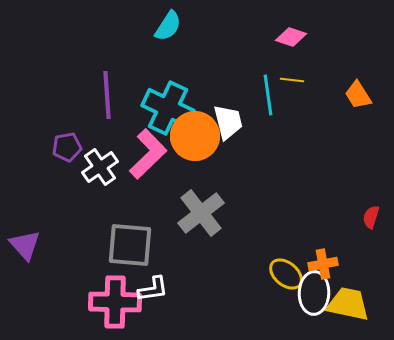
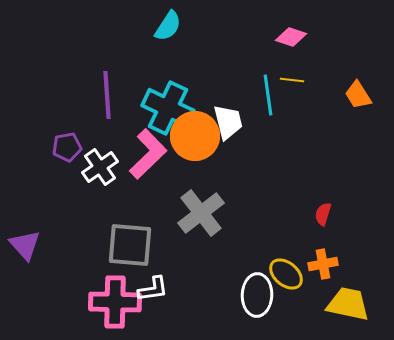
red semicircle: moved 48 px left, 3 px up
white ellipse: moved 57 px left, 2 px down
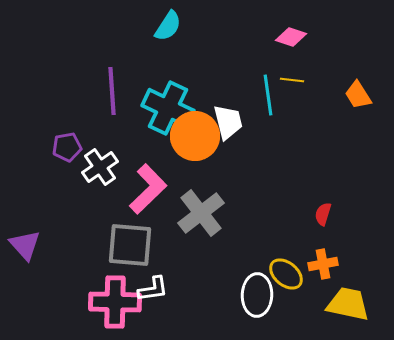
purple line: moved 5 px right, 4 px up
pink L-shape: moved 35 px down
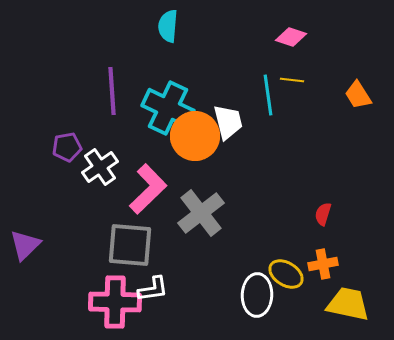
cyan semicircle: rotated 152 degrees clockwise
purple triangle: rotated 28 degrees clockwise
yellow ellipse: rotated 8 degrees counterclockwise
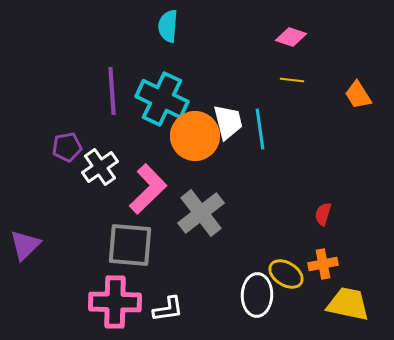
cyan line: moved 8 px left, 34 px down
cyan cross: moved 6 px left, 9 px up
white L-shape: moved 15 px right, 20 px down
